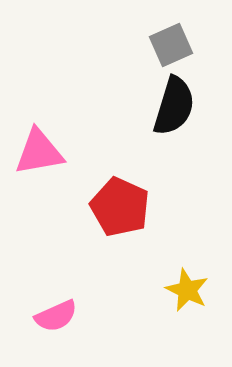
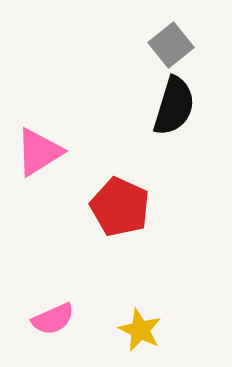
gray square: rotated 15 degrees counterclockwise
pink triangle: rotated 22 degrees counterclockwise
yellow star: moved 47 px left, 40 px down
pink semicircle: moved 3 px left, 3 px down
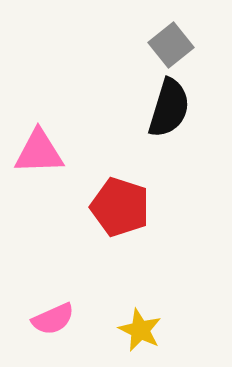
black semicircle: moved 5 px left, 2 px down
pink triangle: rotated 30 degrees clockwise
red pentagon: rotated 6 degrees counterclockwise
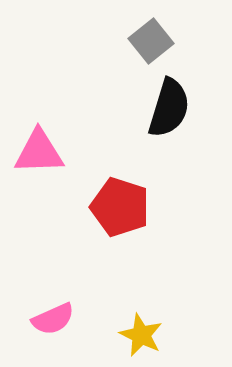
gray square: moved 20 px left, 4 px up
yellow star: moved 1 px right, 5 px down
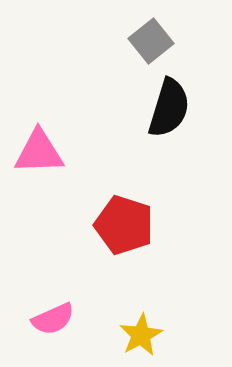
red pentagon: moved 4 px right, 18 px down
yellow star: rotated 18 degrees clockwise
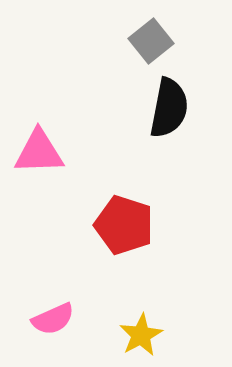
black semicircle: rotated 6 degrees counterclockwise
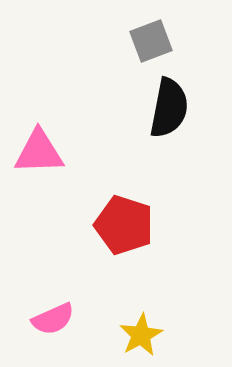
gray square: rotated 18 degrees clockwise
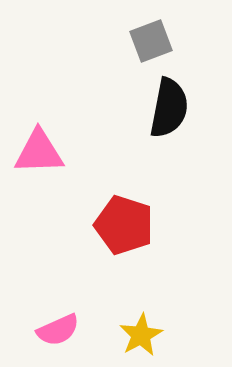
pink semicircle: moved 5 px right, 11 px down
